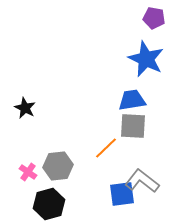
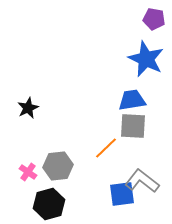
purple pentagon: moved 1 px down
black star: moved 3 px right; rotated 20 degrees clockwise
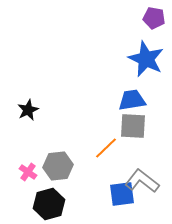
purple pentagon: moved 1 px up
black star: moved 2 px down
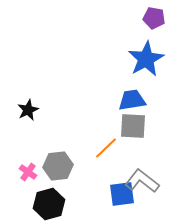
blue star: rotated 18 degrees clockwise
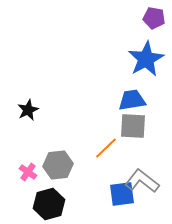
gray hexagon: moved 1 px up
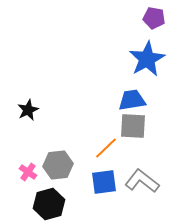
blue star: moved 1 px right
blue square: moved 18 px left, 12 px up
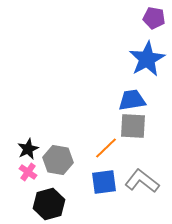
black star: moved 39 px down
gray hexagon: moved 5 px up; rotated 16 degrees clockwise
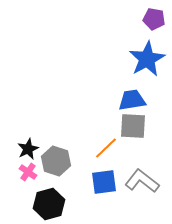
purple pentagon: moved 1 px down
gray hexagon: moved 2 px left, 1 px down; rotated 8 degrees clockwise
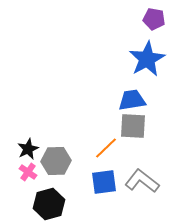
gray hexagon: rotated 20 degrees counterclockwise
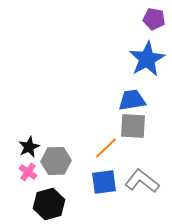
black star: moved 1 px right, 2 px up
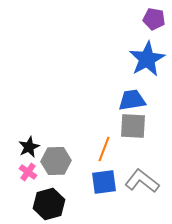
orange line: moved 2 px left, 1 px down; rotated 25 degrees counterclockwise
